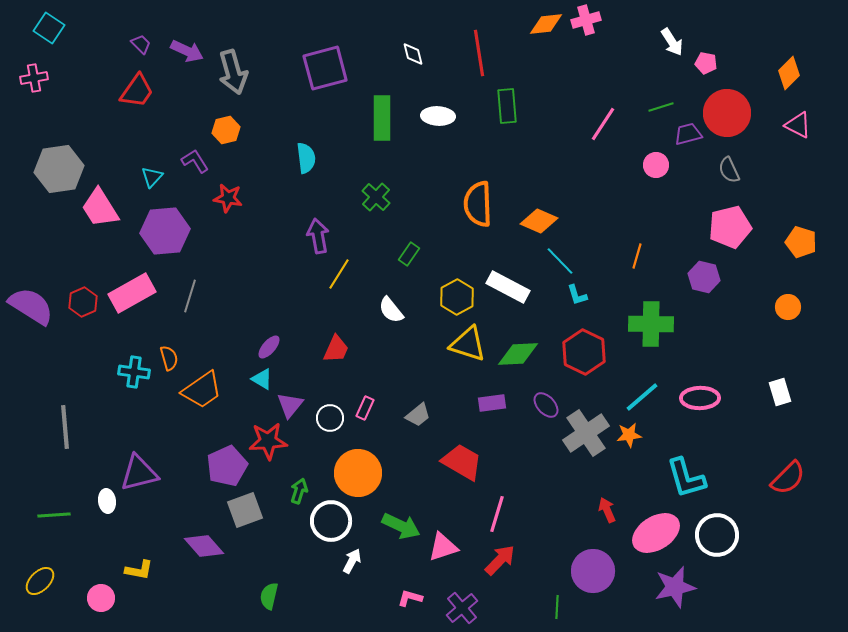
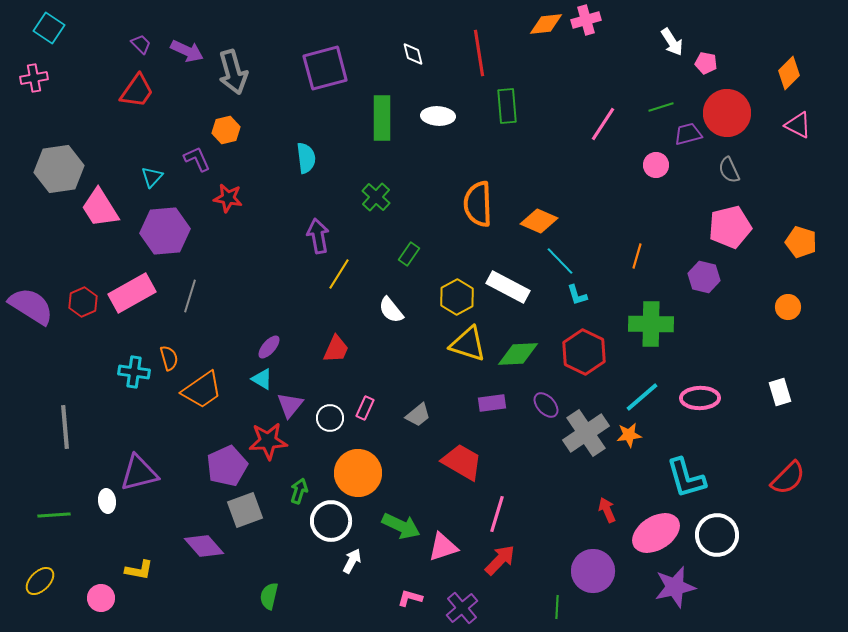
purple L-shape at (195, 161): moved 2 px right, 2 px up; rotated 8 degrees clockwise
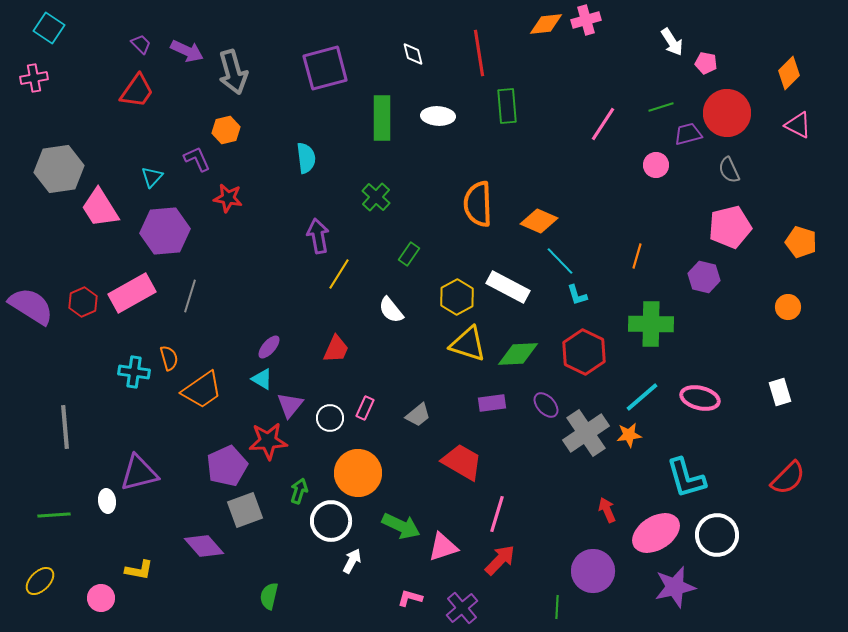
pink ellipse at (700, 398): rotated 15 degrees clockwise
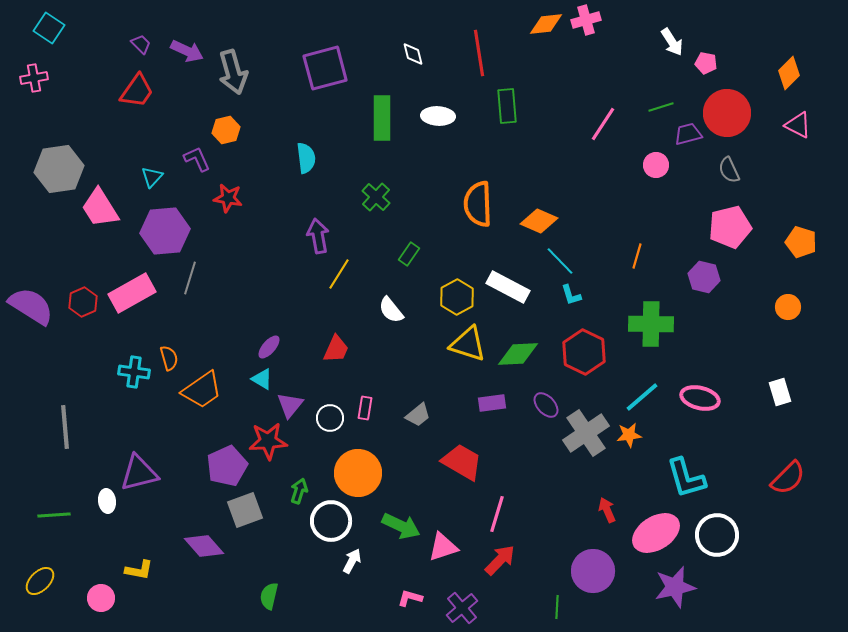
cyan L-shape at (577, 295): moved 6 px left
gray line at (190, 296): moved 18 px up
pink rectangle at (365, 408): rotated 15 degrees counterclockwise
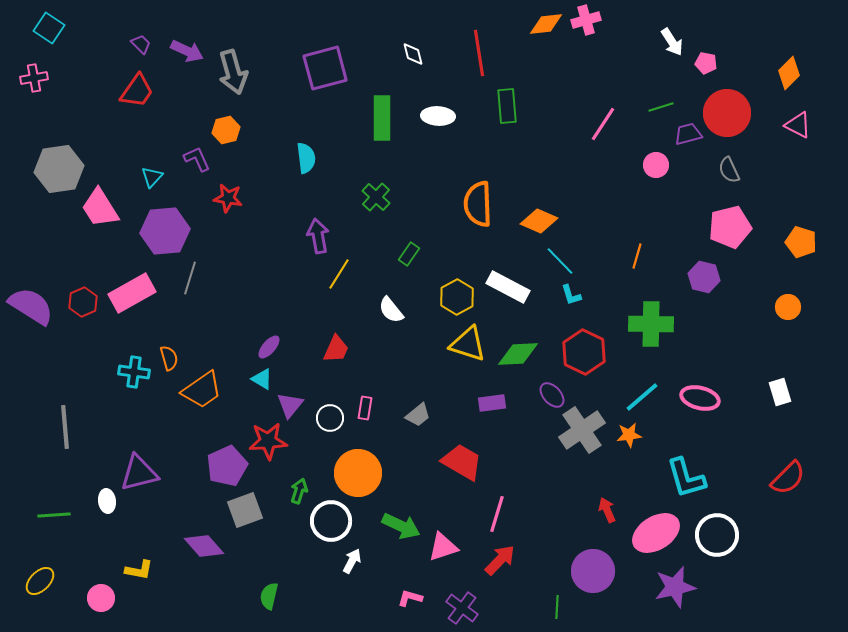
purple ellipse at (546, 405): moved 6 px right, 10 px up
gray cross at (586, 433): moved 4 px left, 3 px up
purple cross at (462, 608): rotated 12 degrees counterclockwise
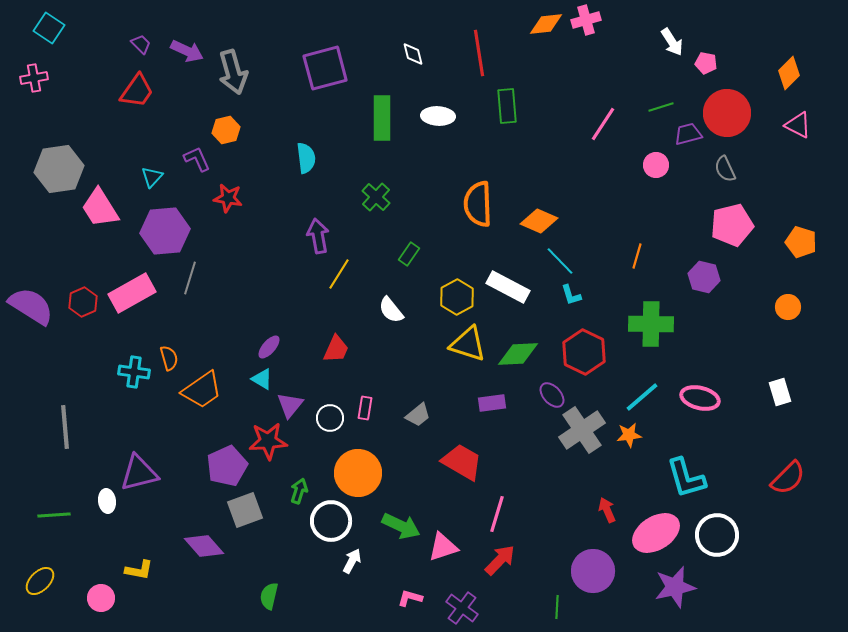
gray semicircle at (729, 170): moved 4 px left, 1 px up
pink pentagon at (730, 227): moved 2 px right, 2 px up
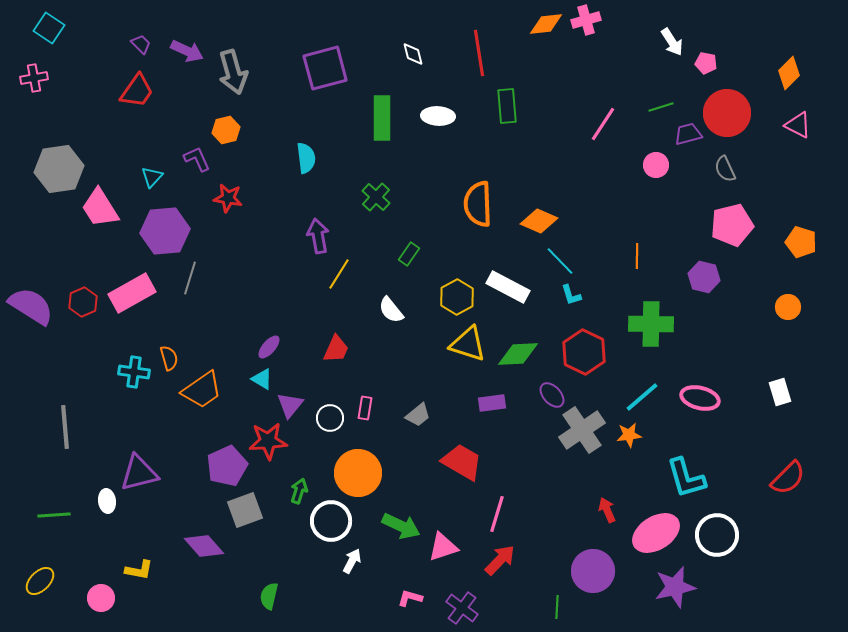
orange line at (637, 256): rotated 15 degrees counterclockwise
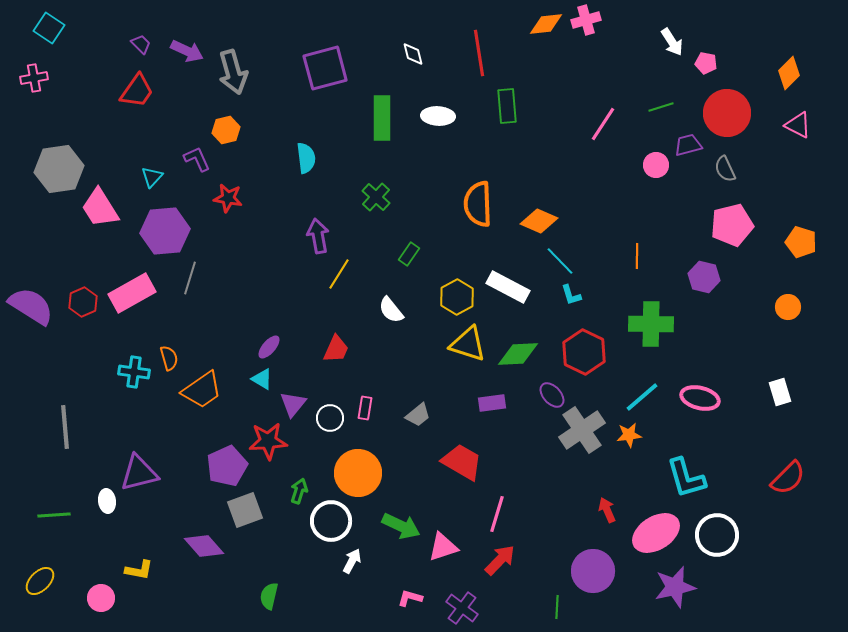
purple trapezoid at (688, 134): moved 11 px down
purple triangle at (290, 405): moved 3 px right, 1 px up
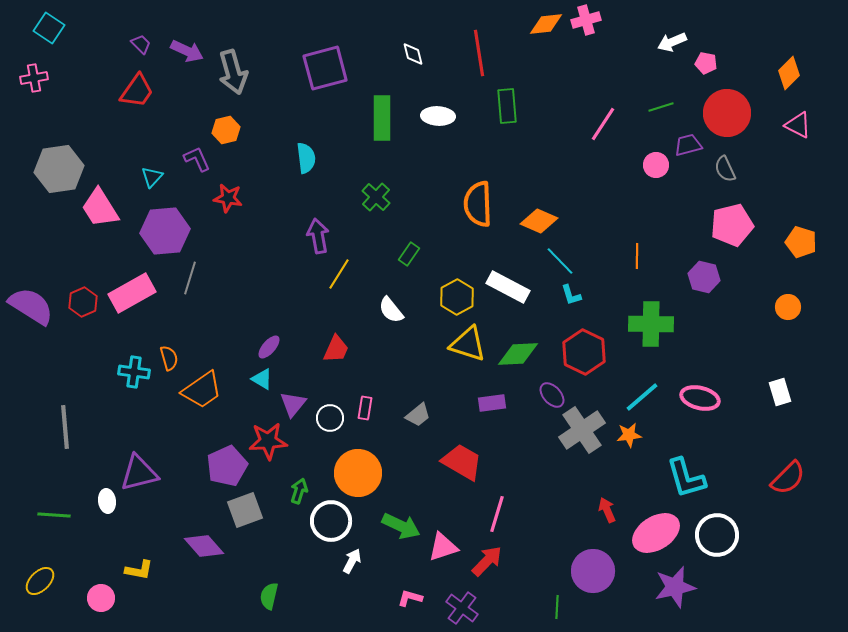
white arrow at (672, 42): rotated 100 degrees clockwise
green line at (54, 515): rotated 8 degrees clockwise
red arrow at (500, 560): moved 13 px left, 1 px down
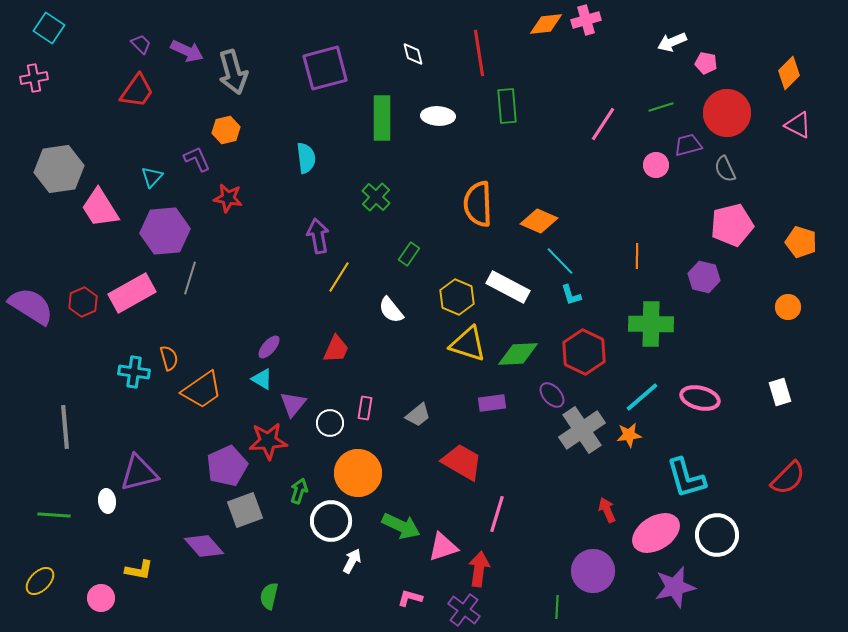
yellow line at (339, 274): moved 3 px down
yellow hexagon at (457, 297): rotated 8 degrees counterclockwise
white circle at (330, 418): moved 5 px down
red arrow at (487, 561): moved 8 px left, 8 px down; rotated 36 degrees counterclockwise
purple cross at (462, 608): moved 2 px right, 2 px down
